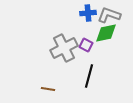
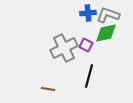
gray L-shape: moved 1 px left
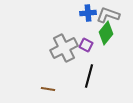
green diamond: rotated 40 degrees counterclockwise
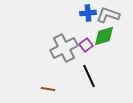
green diamond: moved 2 px left, 3 px down; rotated 35 degrees clockwise
purple square: rotated 24 degrees clockwise
black line: rotated 40 degrees counterclockwise
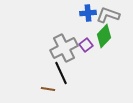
green diamond: rotated 30 degrees counterclockwise
black line: moved 28 px left, 3 px up
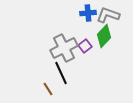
purple square: moved 1 px left, 1 px down
brown line: rotated 48 degrees clockwise
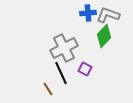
purple square: moved 23 px down; rotated 24 degrees counterclockwise
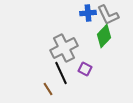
gray L-shape: rotated 135 degrees counterclockwise
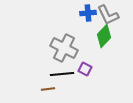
gray cross: rotated 36 degrees counterclockwise
black line: moved 1 px right, 1 px down; rotated 70 degrees counterclockwise
brown line: rotated 64 degrees counterclockwise
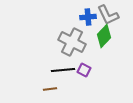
blue cross: moved 4 px down
gray cross: moved 8 px right, 6 px up
purple square: moved 1 px left, 1 px down
black line: moved 1 px right, 4 px up
brown line: moved 2 px right
